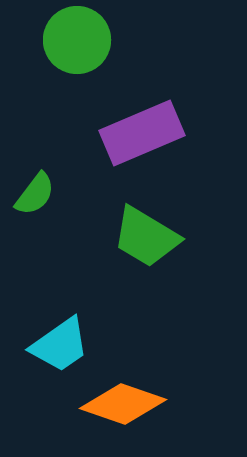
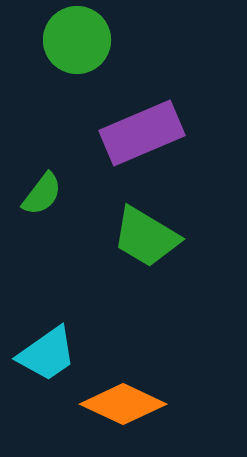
green semicircle: moved 7 px right
cyan trapezoid: moved 13 px left, 9 px down
orange diamond: rotated 6 degrees clockwise
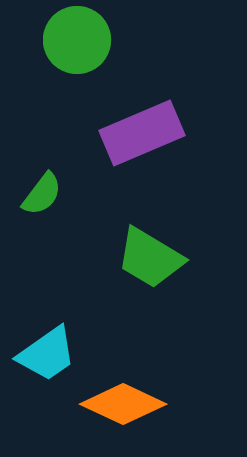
green trapezoid: moved 4 px right, 21 px down
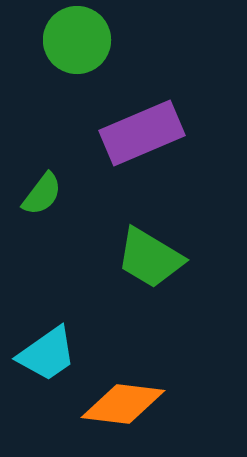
orange diamond: rotated 18 degrees counterclockwise
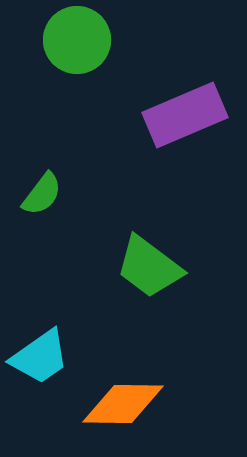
purple rectangle: moved 43 px right, 18 px up
green trapezoid: moved 1 px left, 9 px down; rotated 6 degrees clockwise
cyan trapezoid: moved 7 px left, 3 px down
orange diamond: rotated 6 degrees counterclockwise
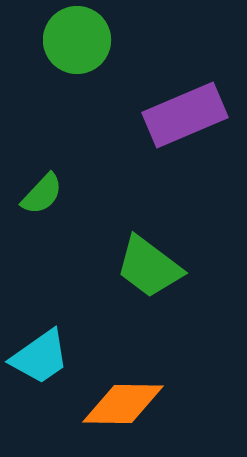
green semicircle: rotated 6 degrees clockwise
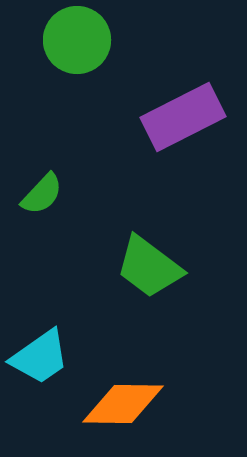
purple rectangle: moved 2 px left, 2 px down; rotated 4 degrees counterclockwise
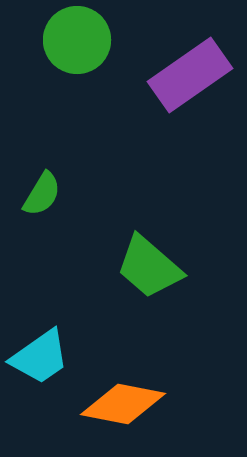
purple rectangle: moved 7 px right, 42 px up; rotated 8 degrees counterclockwise
green semicircle: rotated 12 degrees counterclockwise
green trapezoid: rotated 4 degrees clockwise
orange diamond: rotated 10 degrees clockwise
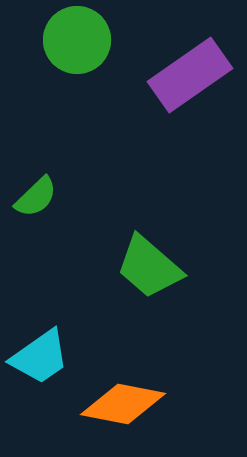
green semicircle: moved 6 px left, 3 px down; rotated 15 degrees clockwise
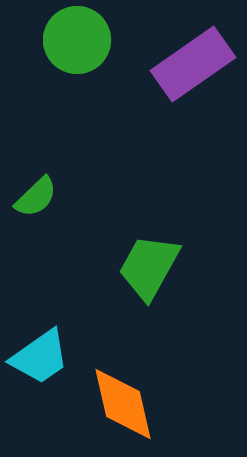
purple rectangle: moved 3 px right, 11 px up
green trapezoid: rotated 78 degrees clockwise
orange diamond: rotated 66 degrees clockwise
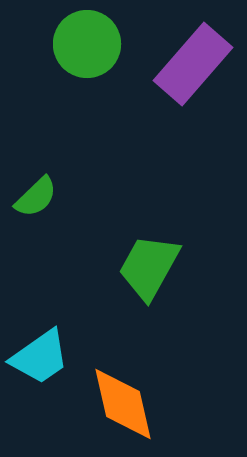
green circle: moved 10 px right, 4 px down
purple rectangle: rotated 14 degrees counterclockwise
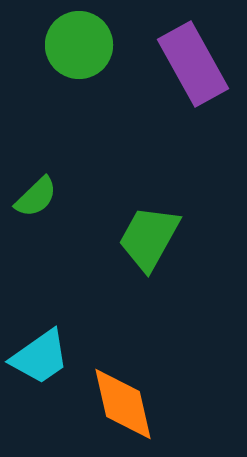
green circle: moved 8 px left, 1 px down
purple rectangle: rotated 70 degrees counterclockwise
green trapezoid: moved 29 px up
